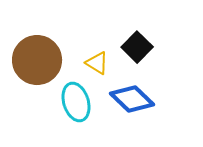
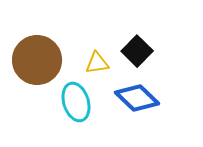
black square: moved 4 px down
yellow triangle: rotated 40 degrees counterclockwise
blue diamond: moved 5 px right, 1 px up
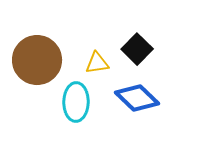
black square: moved 2 px up
cyan ellipse: rotated 18 degrees clockwise
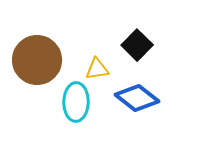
black square: moved 4 px up
yellow triangle: moved 6 px down
blue diamond: rotated 6 degrees counterclockwise
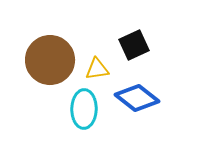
black square: moved 3 px left; rotated 20 degrees clockwise
brown circle: moved 13 px right
cyan ellipse: moved 8 px right, 7 px down
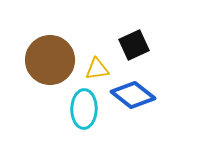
blue diamond: moved 4 px left, 3 px up
